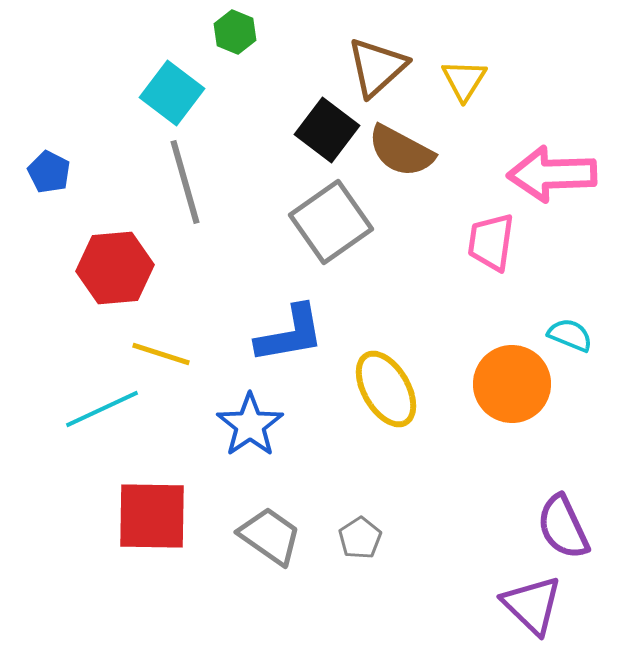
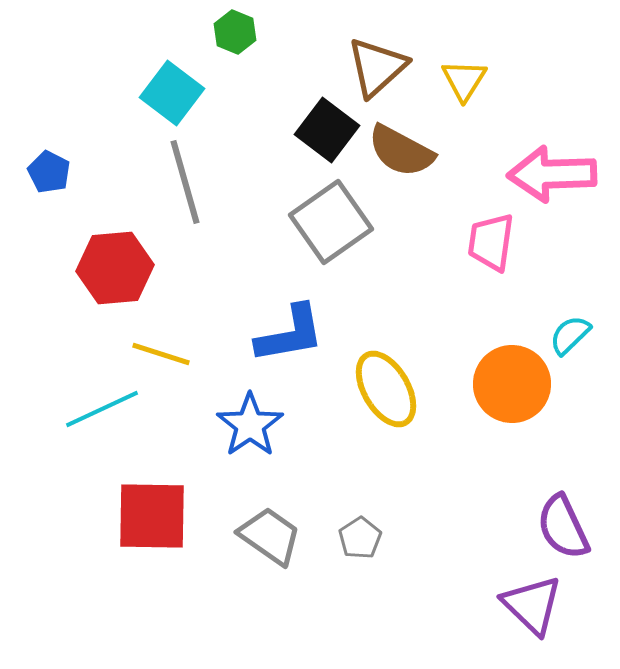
cyan semicircle: rotated 66 degrees counterclockwise
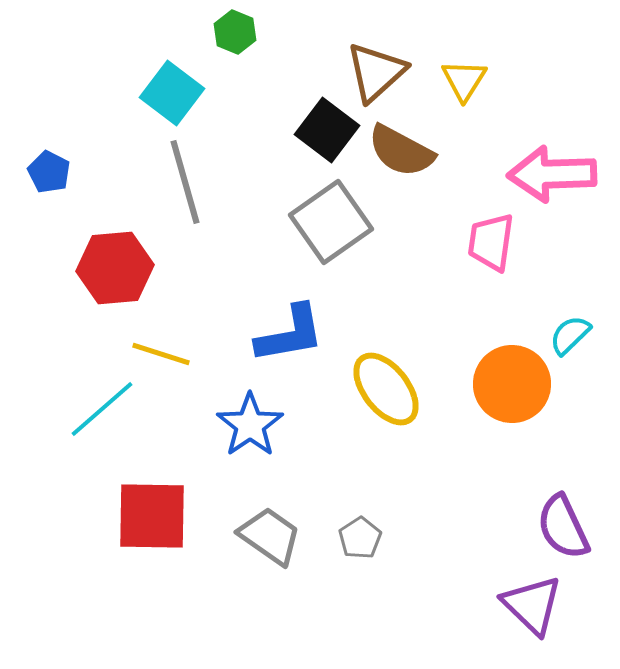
brown triangle: moved 1 px left, 5 px down
yellow ellipse: rotated 8 degrees counterclockwise
cyan line: rotated 16 degrees counterclockwise
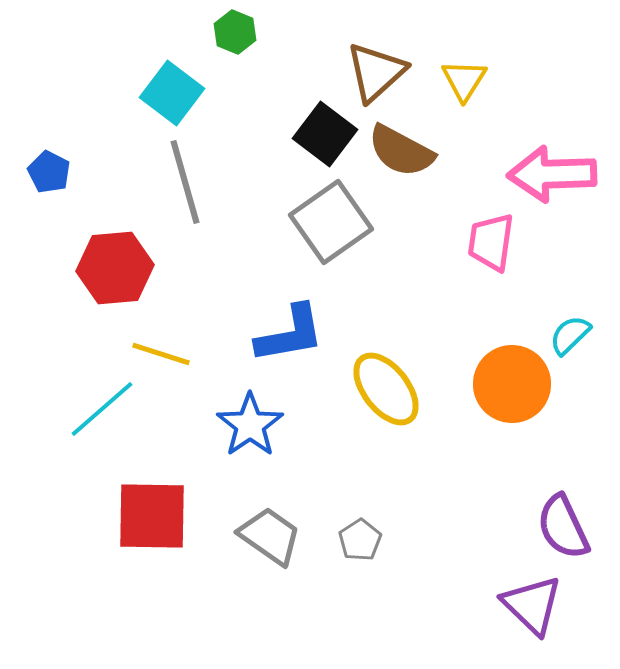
black square: moved 2 px left, 4 px down
gray pentagon: moved 2 px down
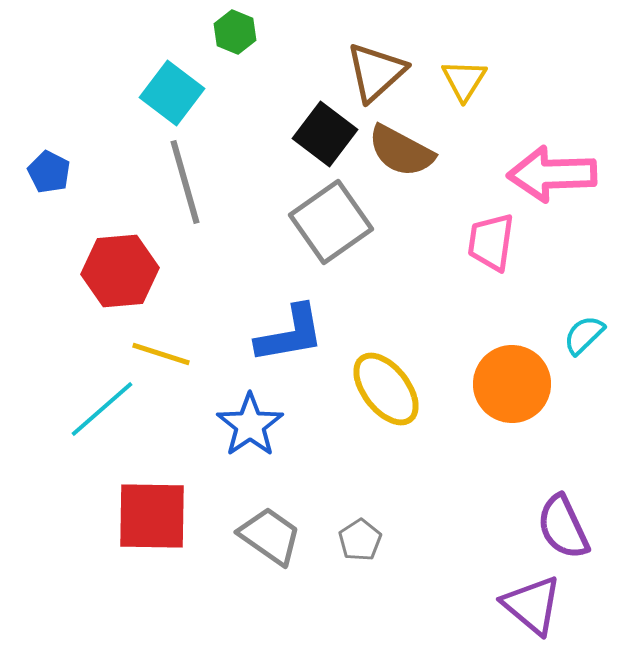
red hexagon: moved 5 px right, 3 px down
cyan semicircle: moved 14 px right
purple triangle: rotated 4 degrees counterclockwise
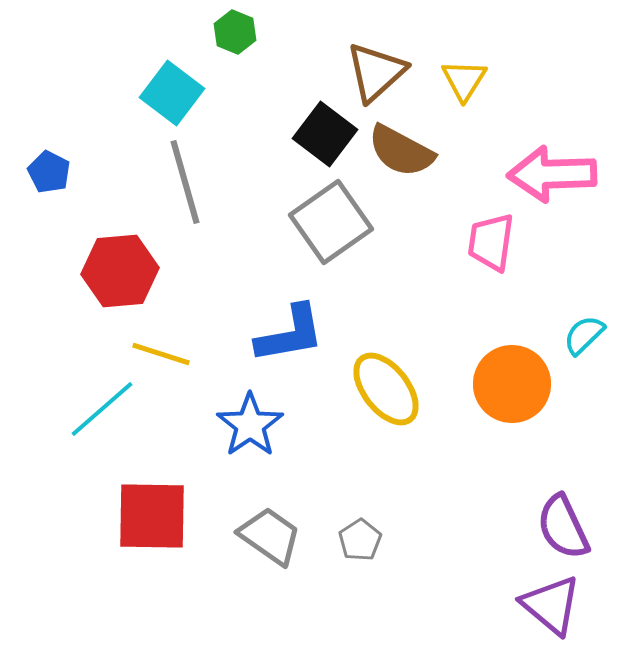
purple triangle: moved 19 px right
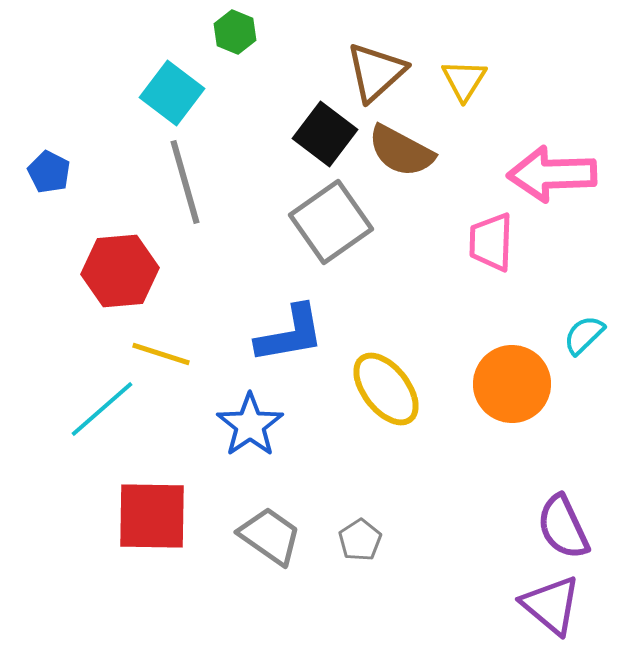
pink trapezoid: rotated 6 degrees counterclockwise
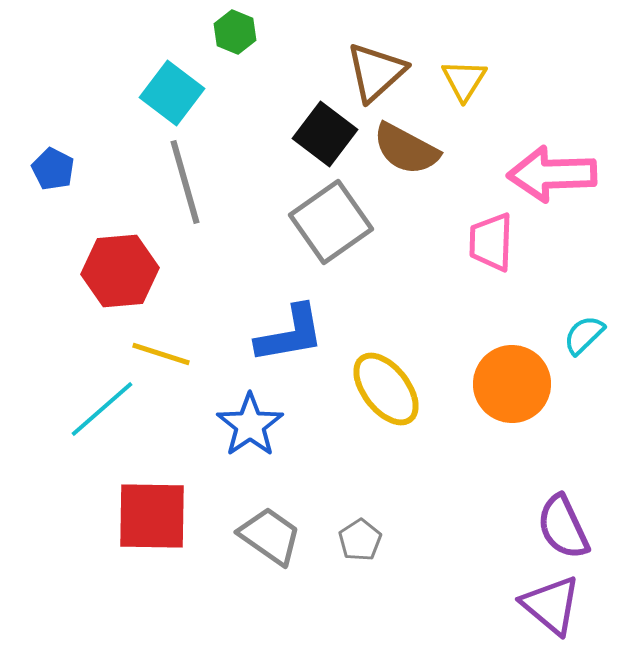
brown semicircle: moved 5 px right, 2 px up
blue pentagon: moved 4 px right, 3 px up
